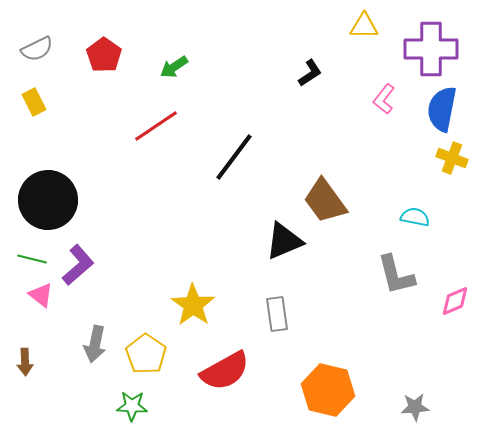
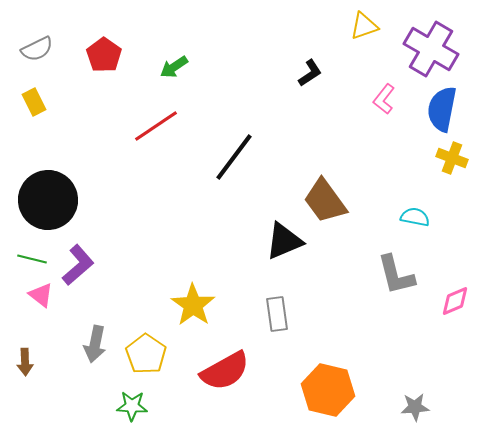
yellow triangle: rotated 20 degrees counterclockwise
purple cross: rotated 30 degrees clockwise
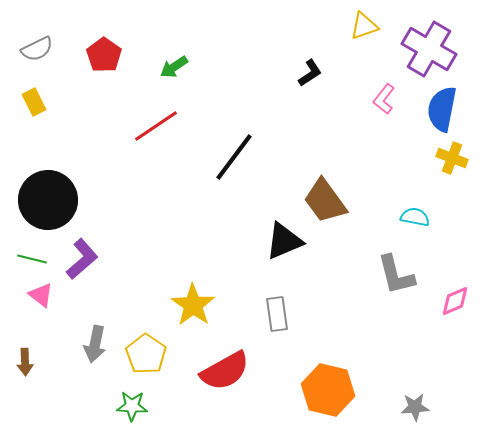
purple cross: moved 2 px left
purple L-shape: moved 4 px right, 6 px up
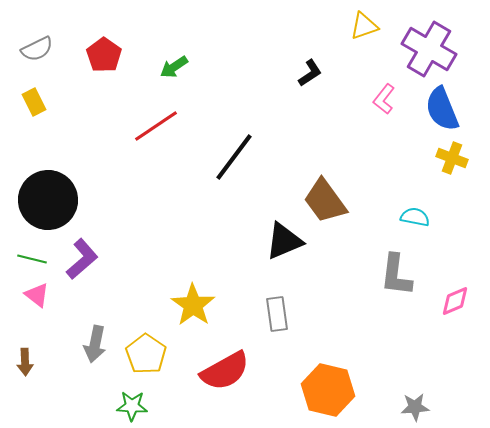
blue semicircle: rotated 33 degrees counterclockwise
gray L-shape: rotated 21 degrees clockwise
pink triangle: moved 4 px left
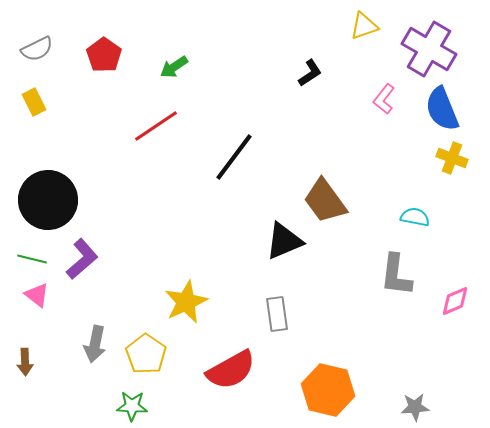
yellow star: moved 7 px left, 3 px up; rotated 12 degrees clockwise
red semicircle: moved 6 px right, 1 px up
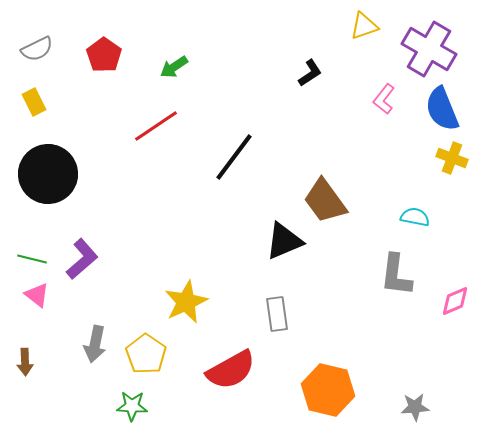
black circle: moved 26 px up
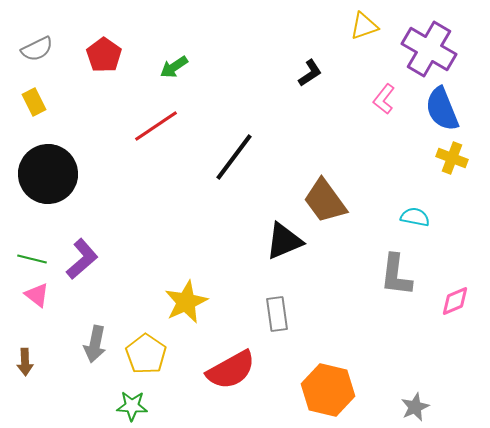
gray star: rotated 20 degrees counterclockwise
